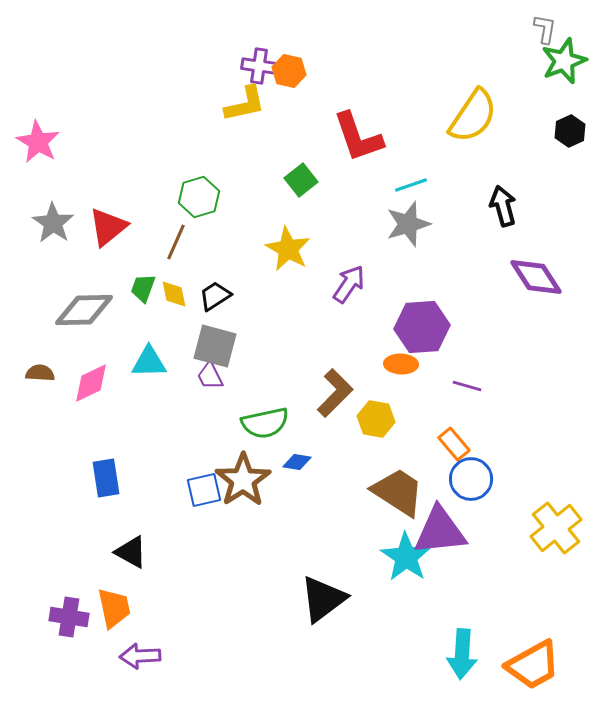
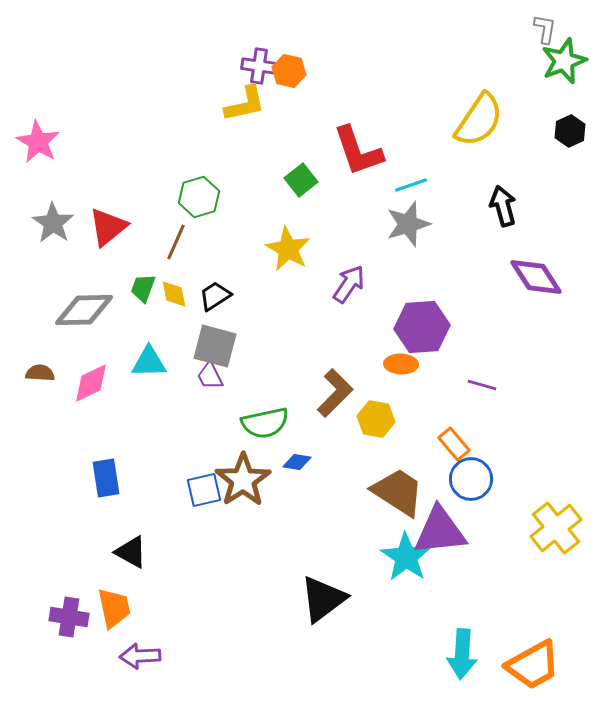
yellow semicircle at (473, 116): moved 6 px right, 4 px down
red L-shape at (358, 137): moved 14 px down
purple line at (467, 386): moved 15 px right, 1 px up
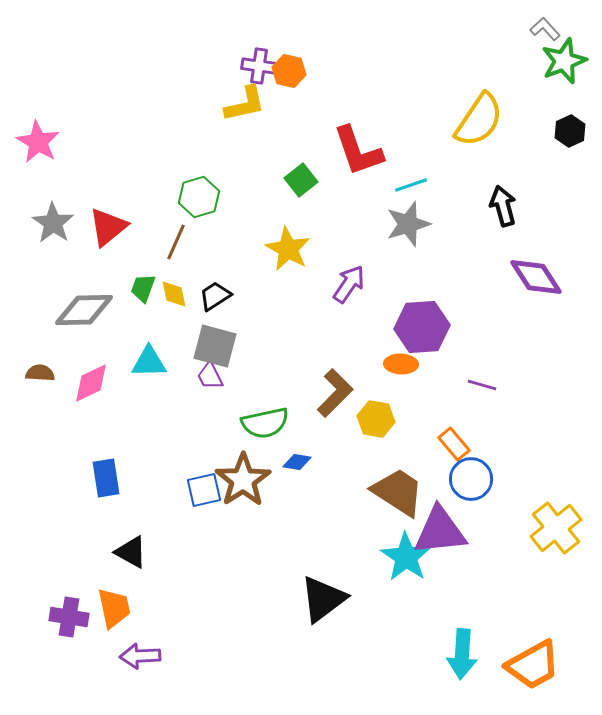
gray L-shape at (545, 29): rotated 52 degrees counterclockwise
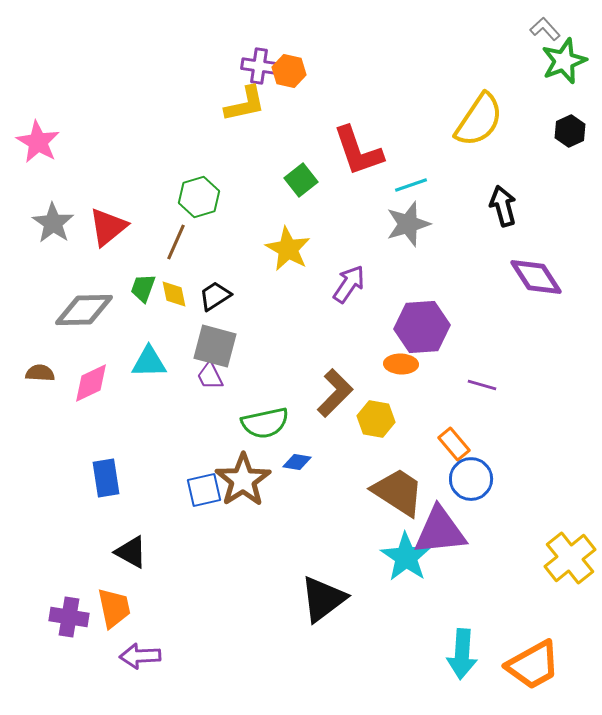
yellow cross at (556, 528): moved 14 px right, 30 px down
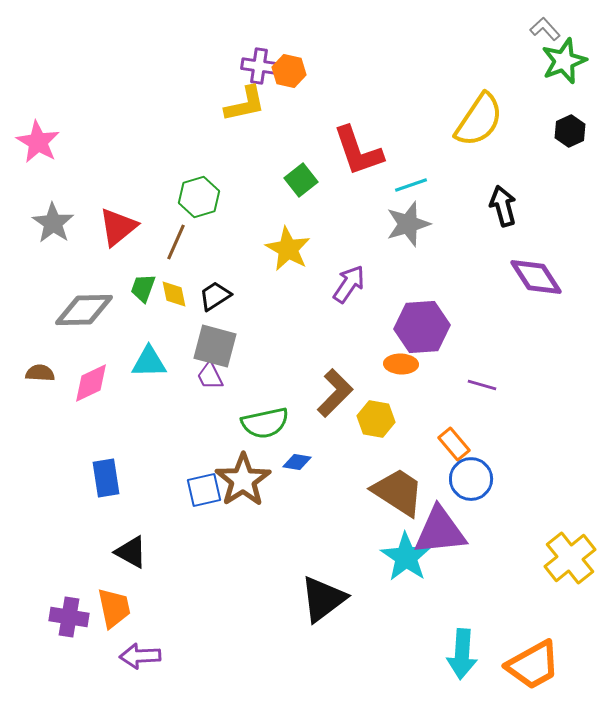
red triangle at (108, 227): moved 10 px right
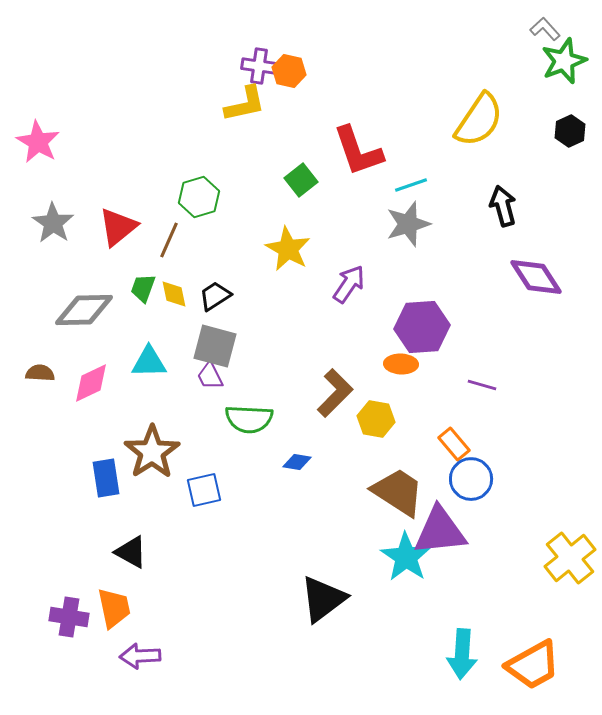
brown line at (176, 242): moved 7 px left, 2 px up
green semicircle at (265, 423): moved 16 px left, 4 px up; rotated 15 degrees clockwise
brown star at (243, 480): moved 91 px left, 28 px up
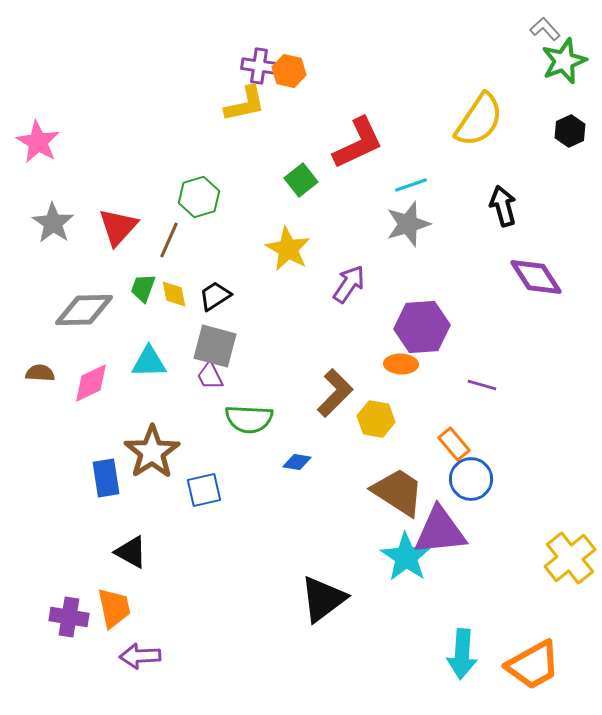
red L-shape at (358, 151): moved 8 px up; rotated 96 degrees counterclockwise
red triangle at (118, 227): rotated 9 degrees counterclockwise
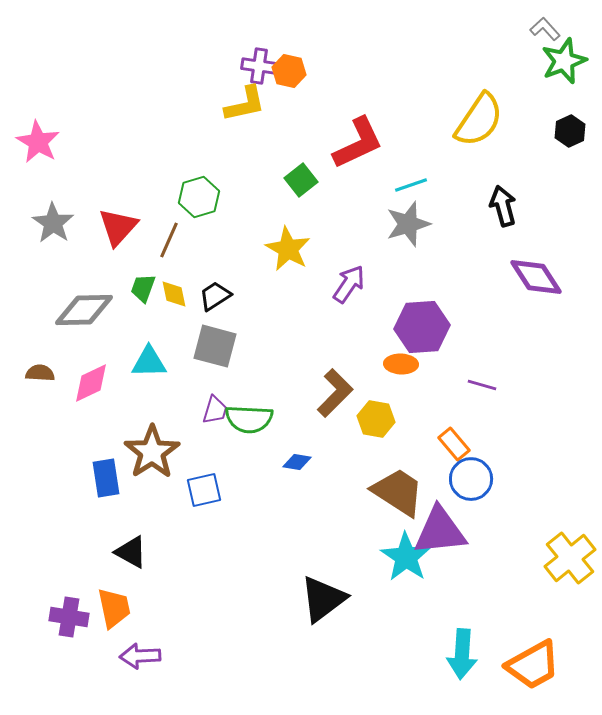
purple trapezoid at (210, 376): moved 5 px right, 34 px down; rotated 136 degrees counterclockwise
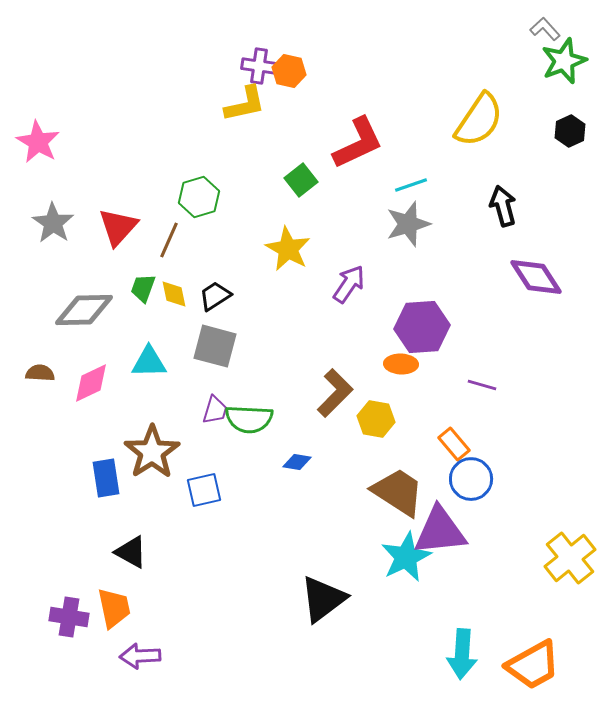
cyan star at (406, 557): rotated 12 degrees clockwise
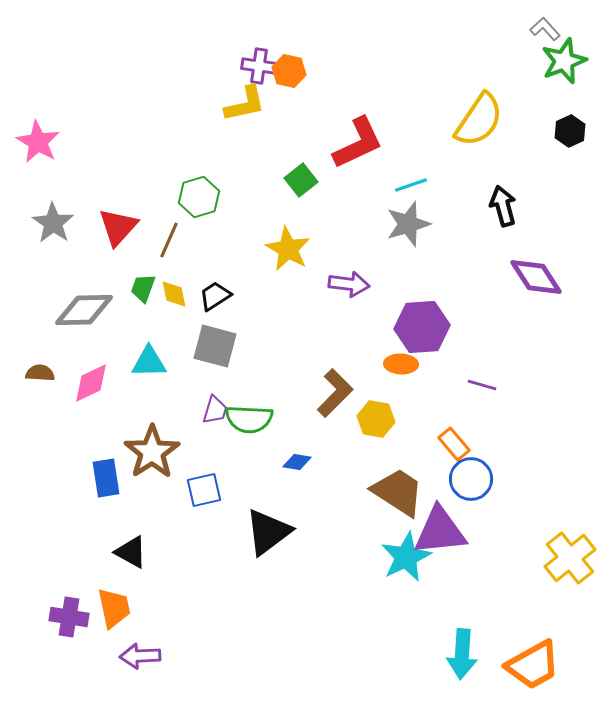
purple arrow at (349, 284): rotated 63 degrees clockwise
black triangle at (323, 599): moved 55 px left, 67 px up
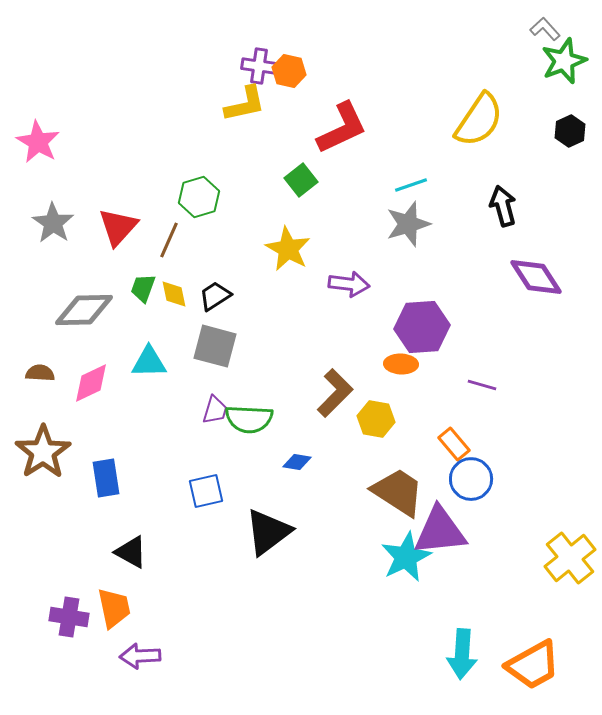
red L-shape at (358, 143): moved 16 px left, 15 px up
brown star at (152, 452): moved 109 px left
blue square at (204, 490): moved 2 px right, 1 px down
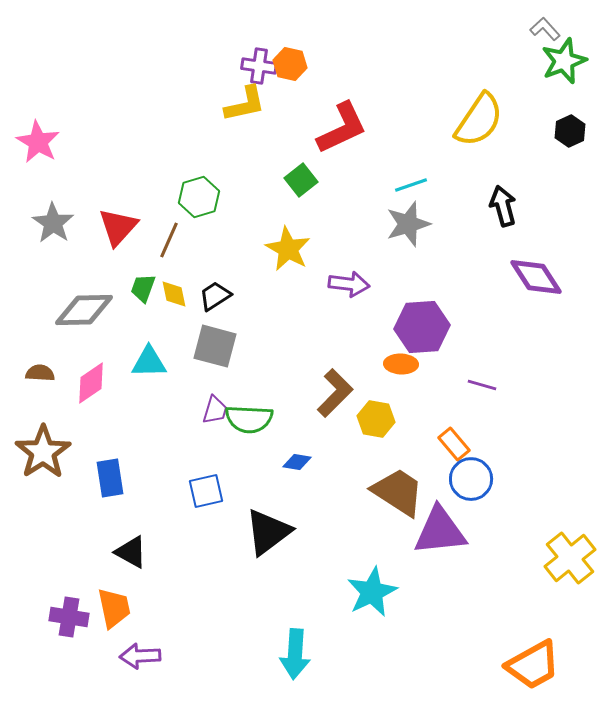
orange hexagon at (289, 71): moved 1 px right, 7 px up
pink diamond at (91, 383): rotated 9 degrees counterclockwise
blue rectangle at (106, 478): moved 4 px right
cyan star at (406, 557): moved 34 px left, 35 px down
cyan arrow at (462, 654): moved 167 px left
